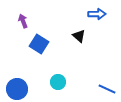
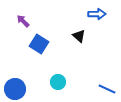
purple arrow: rotated 24 degrees counterclockwise
blue circle: moved 2 px left
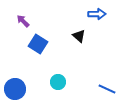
blue square: moved 1 px left
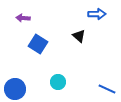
purple arrow: moved 3 px up; rotated 40 degrees counterclockwise
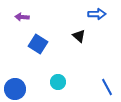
purple arrow: moved 1 px left, 1 px up
blue line: moved 2 px up; rotated 36 degrees clockwise
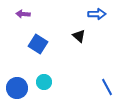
purple arrow: moved 1 px right, 3 px up
cyan circle: moved 14 px left
blue circle: moved 2 px right, 1 px up
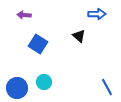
purple arrow: moved 1 px right, 1 px down
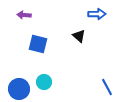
blue square: rotated 18 degrees counterclockwise
blue circle: moved 2 px right, 1 px down
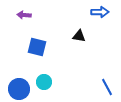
blue arrow: moved 3 px right, 2 px up
black triangle: rotated 32 degrees counterclockwise
blue square: moved 1 px left, 3 px down
